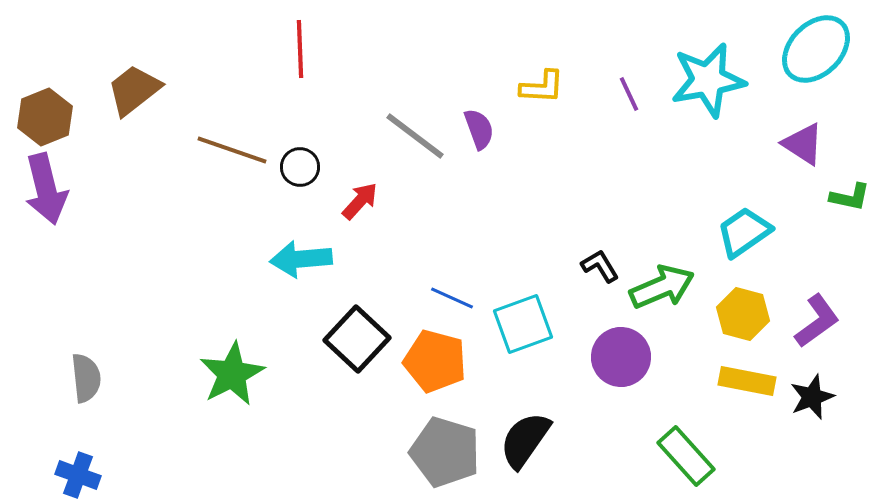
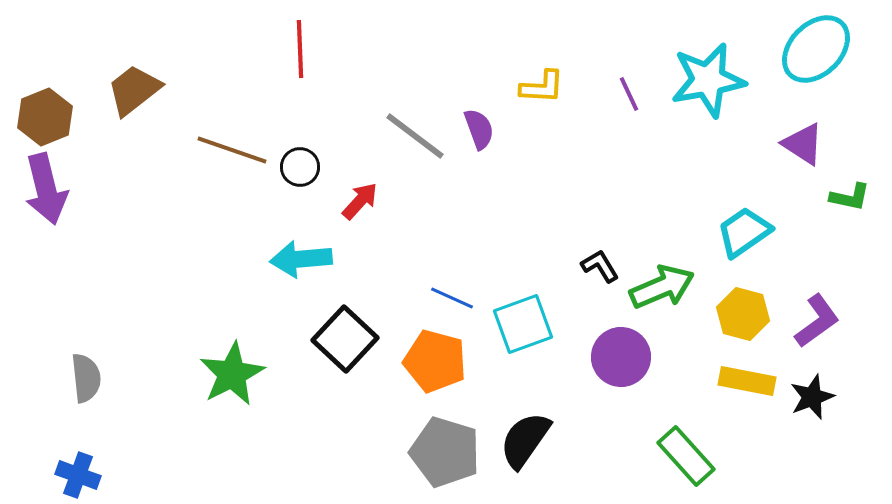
black square: moved 12 px left
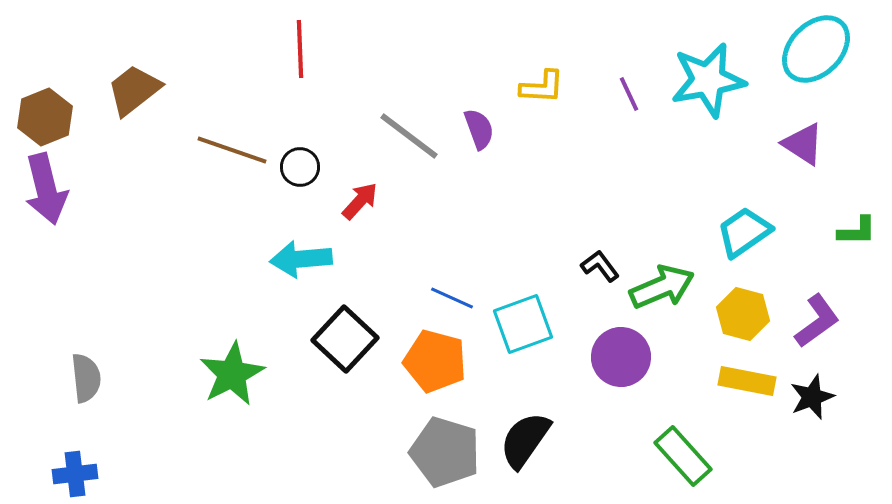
gray line: moved 6 px left
green L-shape: moved 7 px right, 34 px down; rotated 12 degrees counterclockwise
black L-shape: rotated 6 degrees counterclockwise
green rectangle: moved 3 px left
blue cross: moved 3 px left, 1 px up; rotated 27 degrees counterclockwise
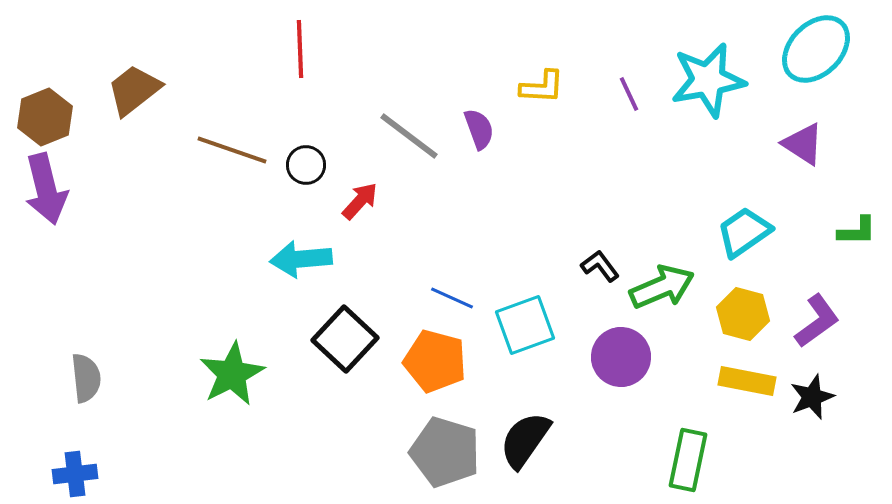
black circle: moved 6 px right, 2 px up
cyan square: moved 2 px right, 1 px down
green rectangle: moved 5 px right, 4 px down; rotated 54 degrees clockwise
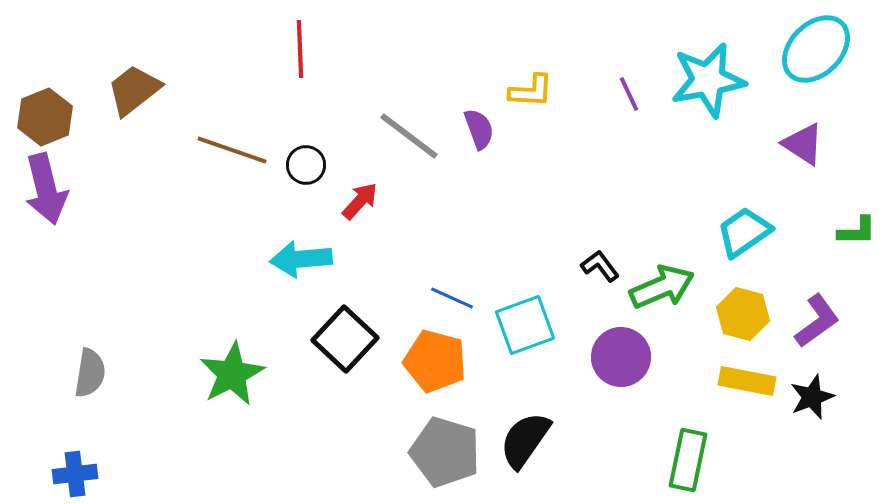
yellow L-shape: moved 11 px left, 4 px down
gray semicircle: moved 4 px right, 5 px up; rotated 15 degrees clockwise
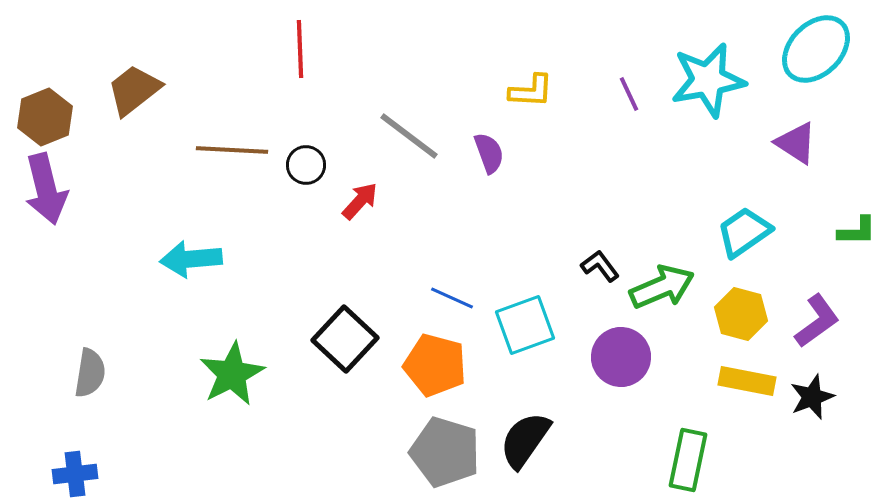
purple semicircle: moved 10 px right, 24 px down
purple triangle: moved 7 px left, 1 px up
brown line: rotated 16 degrees counterclockwise
cyan arrow: moved 110 px left
yellow hexagon: moved 2 px left
orange pentagon: moved 4 px down
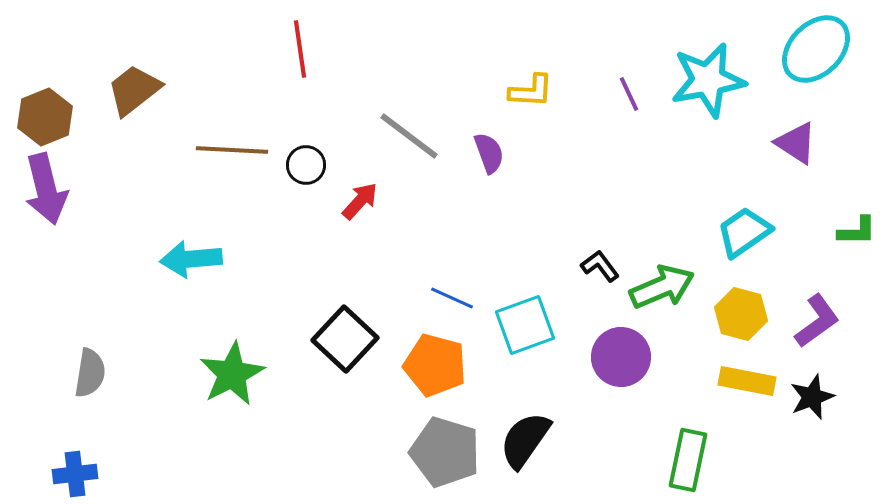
red line: rotated 6 degrees counterclockwise
